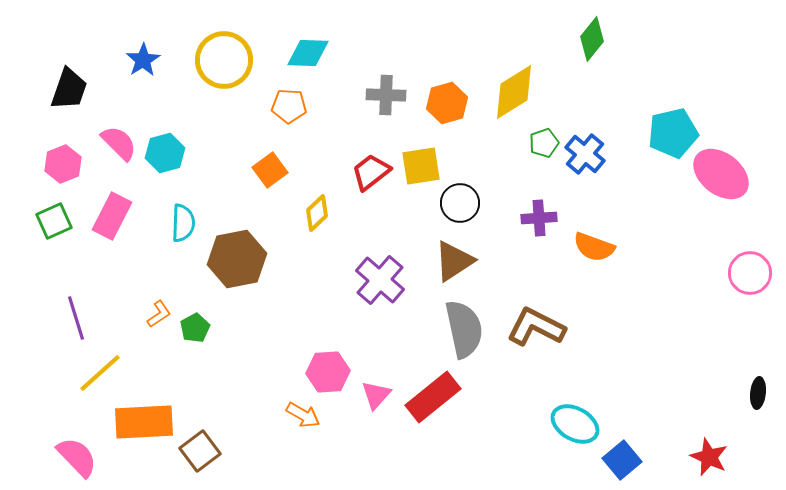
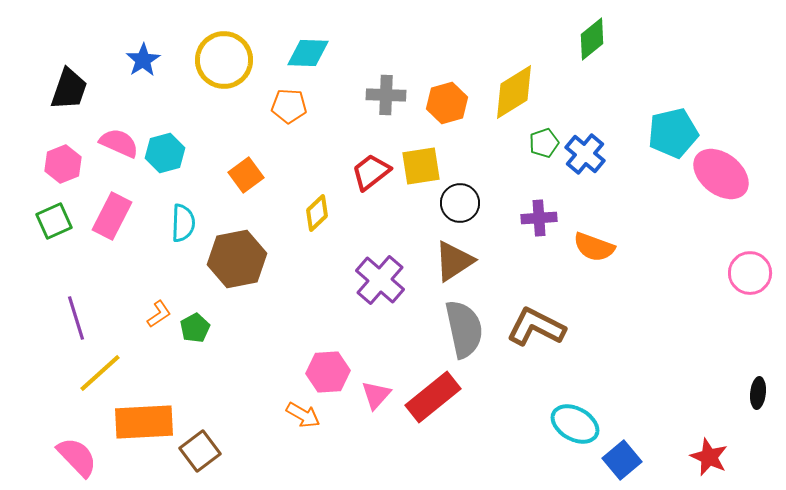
green diamond at (592, 39): rotated 12 degrees clockwise
pink semicircle at (119, 143): rotated 21 degrees counterclockwise
orange square at (270, 170): moved 24 px left, 5 px down
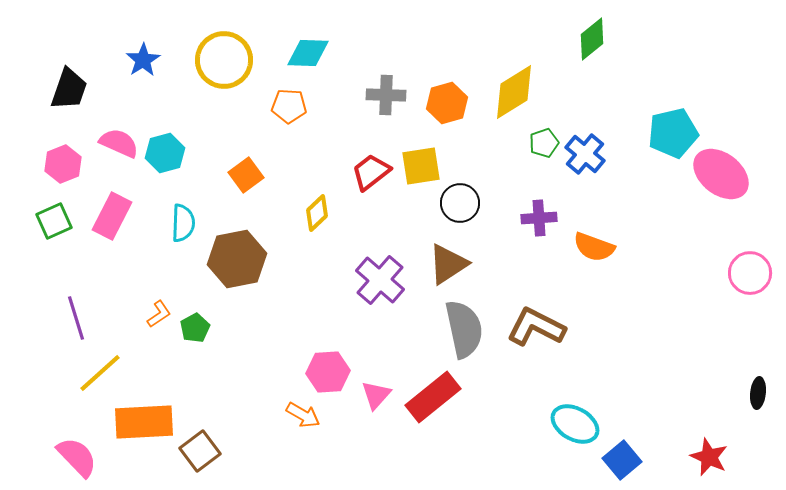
brown triangle at (454, 261): moved 6 px left, 3 px down
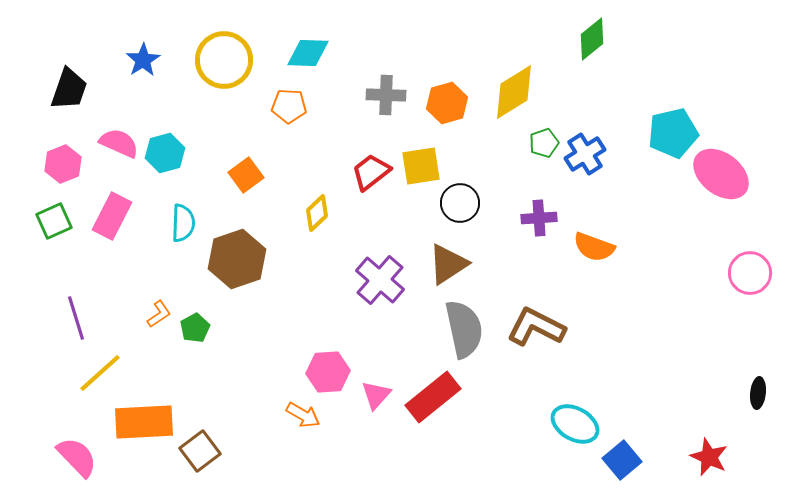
blue cross at (585, 154): rotated 18 degrees clockwise
brown hexagon at (237, 259): rotated 8 degrees counterclockwise
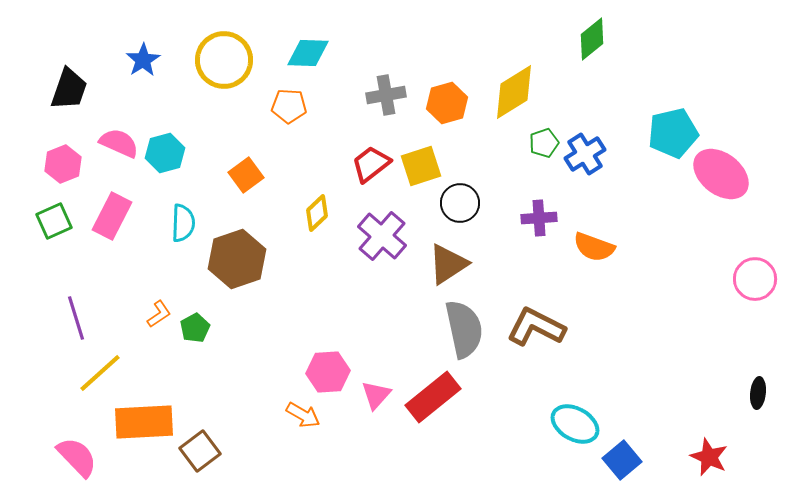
gray cross at (386, 95): rotated 12 degrees counterclockwise
yellow square at (421, 166): rotated 9 degrees counterclockwise
red trapezoid at (371, 172): moved 8 px up
pink circle at (750, 273): moved 5 px right, 6 px down
purple cross at (380, 280): moved 2 px right, 44 px up
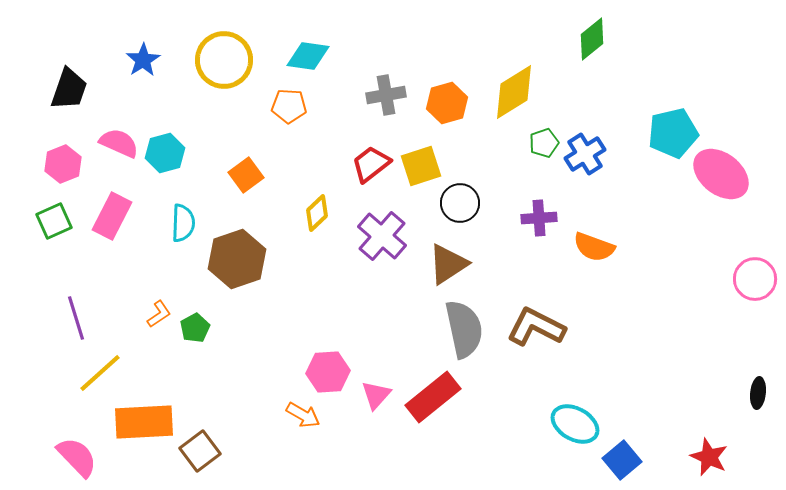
cyan diamond at (308, 53): moved 3 px down; rotated 6 degrees clockwise
